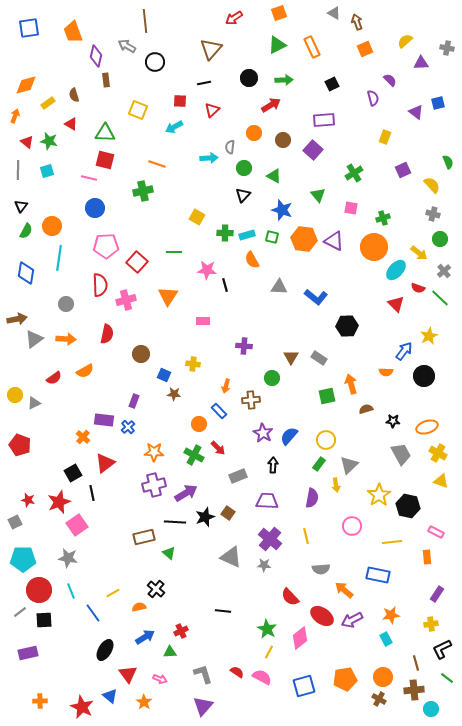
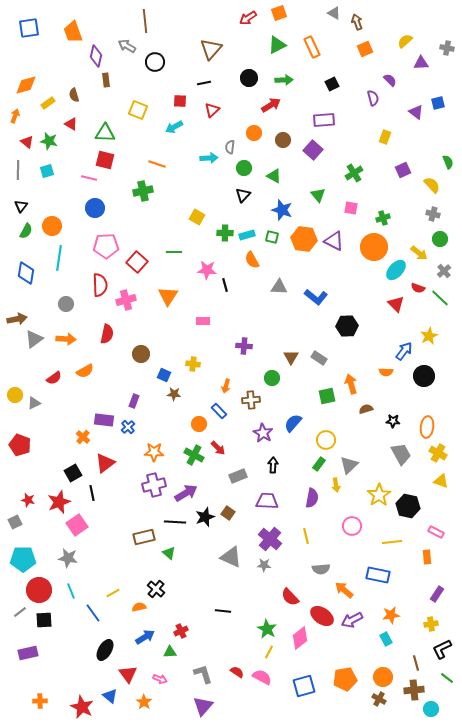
red arrow at (234, 18): moved 14 px right
orange ellipse at (427, 427): rotated 65 degrees counterclockwise
blue semicircle at (289, 436): moved 4 px right, 13 px up
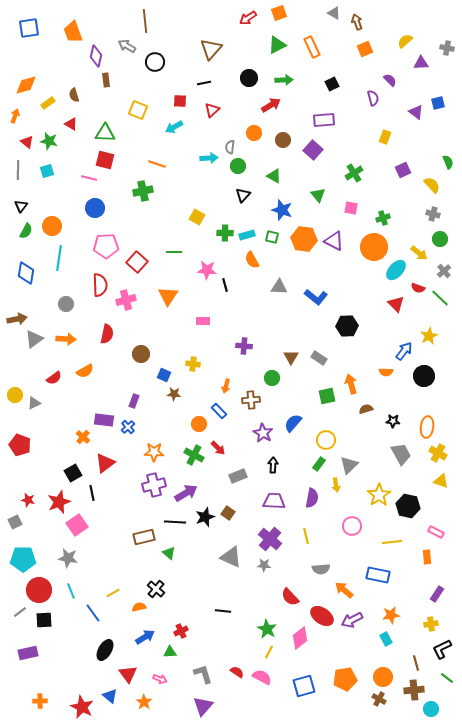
green circle at (244, 168): moved 6 px left, 2 px up
purple trapezoid at (267, 501): moved 7 px right
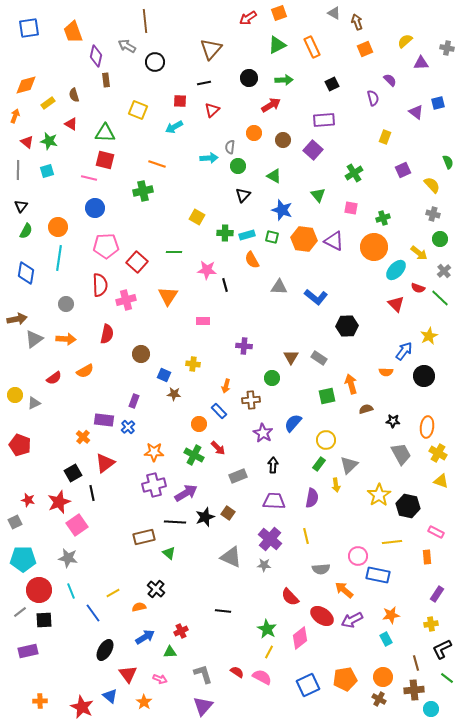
orange circle at (52, 226): moved 6 px right, 1 px down
pink circle at (352, 526): moved 6 px right, 30 px down
purple rectangle at (28, 653): moved 2 px up
blue square at (304, 686): moved 4 px right, 1 px up; rotated 10 degrees counterclockwise
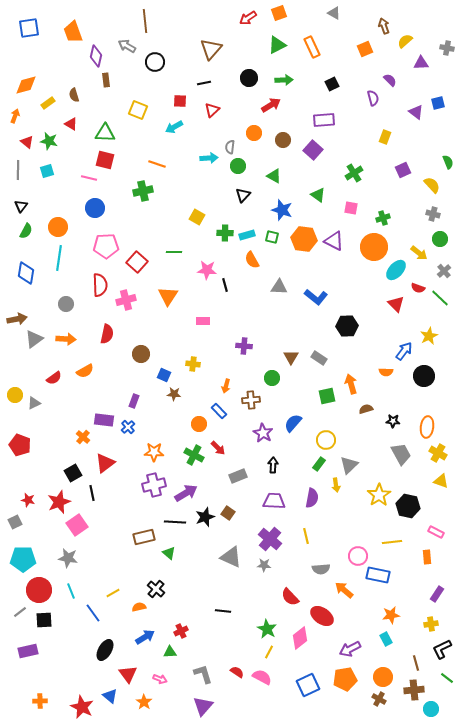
brown arrow at (357, 22): moved 27 px right, 4 px down
green triangle at (318, 195): rotated 14 degrees counterclockwise
purple arrow at (352, 620): moved 2 px left, 29 px down
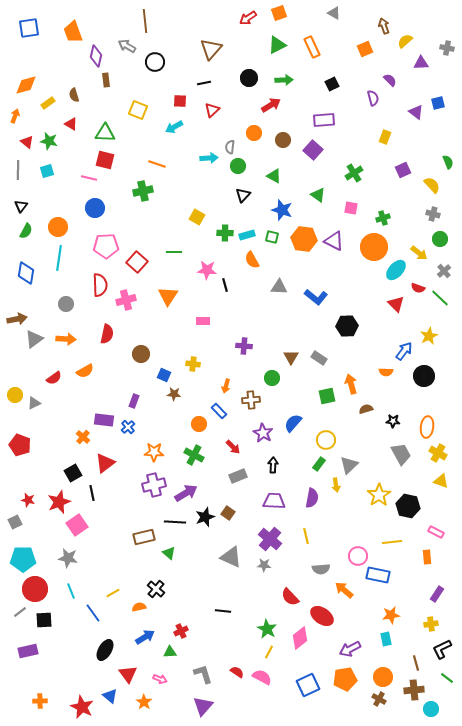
red arrow at (218, 448): moved 15 px right, 1 px up
red circle at (39, 590): moved 4 px left, 1 px up
cyan rectangle at (386, 639): rotated 16 degrees clockwise
